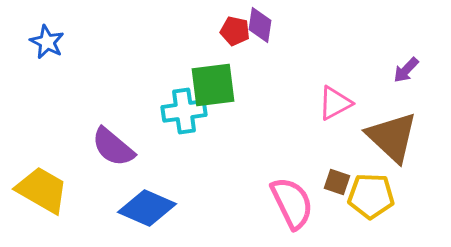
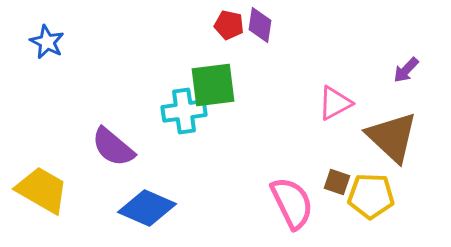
red pentagon: moved 6 px left, 6 px up
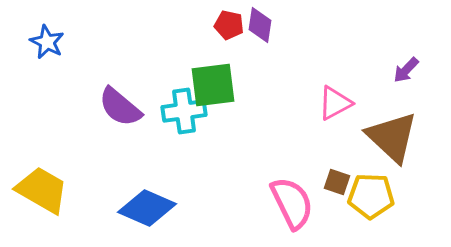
purple semicircle: moved 7 px right, 40 px up
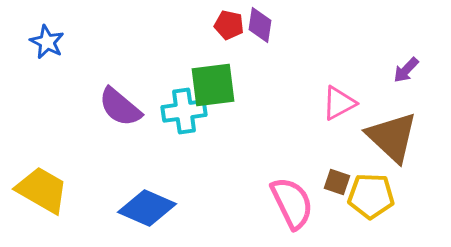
pink triangle: moved 4 px right
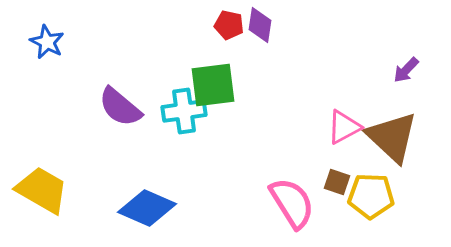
pink triangle: moved 5 px right, 24 px down
pink semicircle: rotated 6 degrees counterclockwise
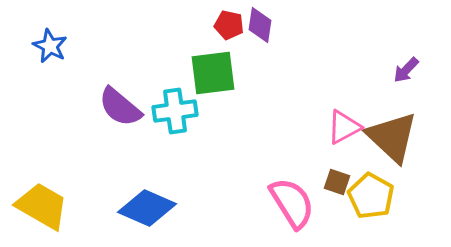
blue star: moved 3 px right, 4 px down
green square: moved 12 px up
cyan cross: moved 9 px left
yellow trapezoid: moved 16 px down
yellow pentagon: rotated 27 degrees clockwise
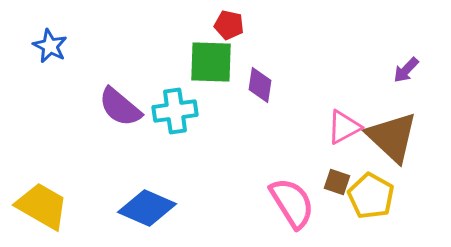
purple diamond: moved 60 px down
green square: moved 2 px left, 11 px up; rotated 9 degrees clockwise
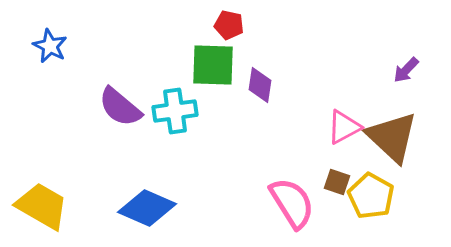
green square: moved 2 px right, 3 px down
